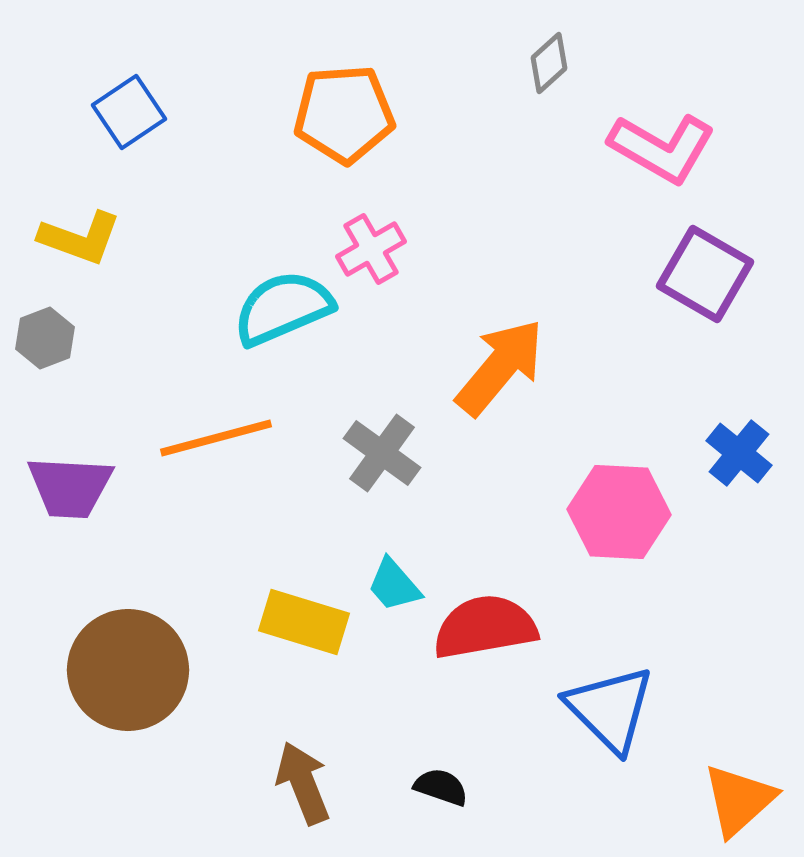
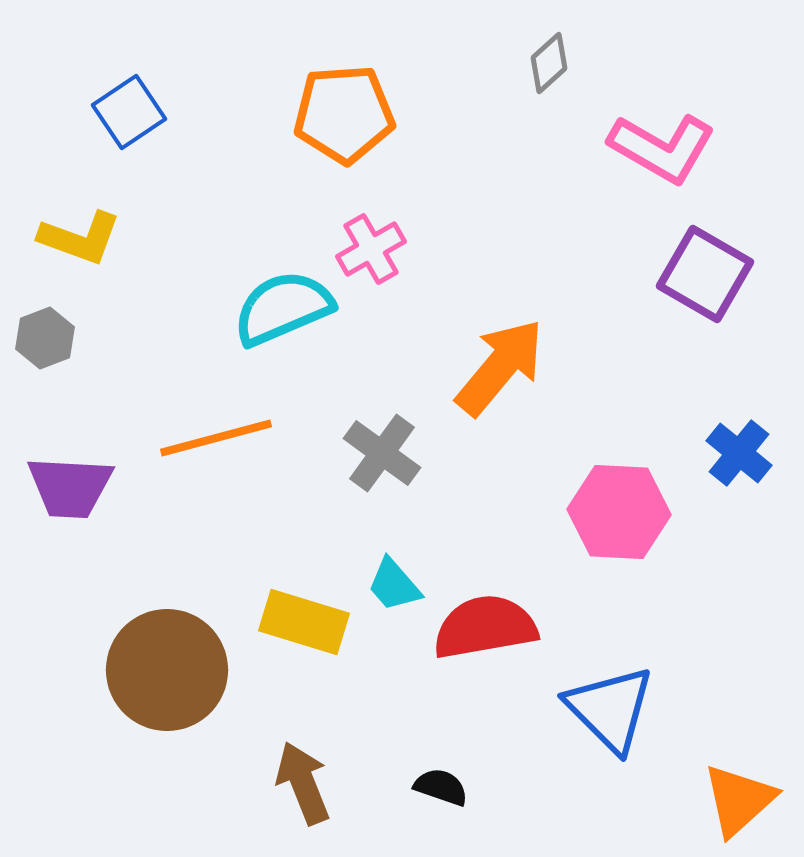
brown circle: moved 39 px right
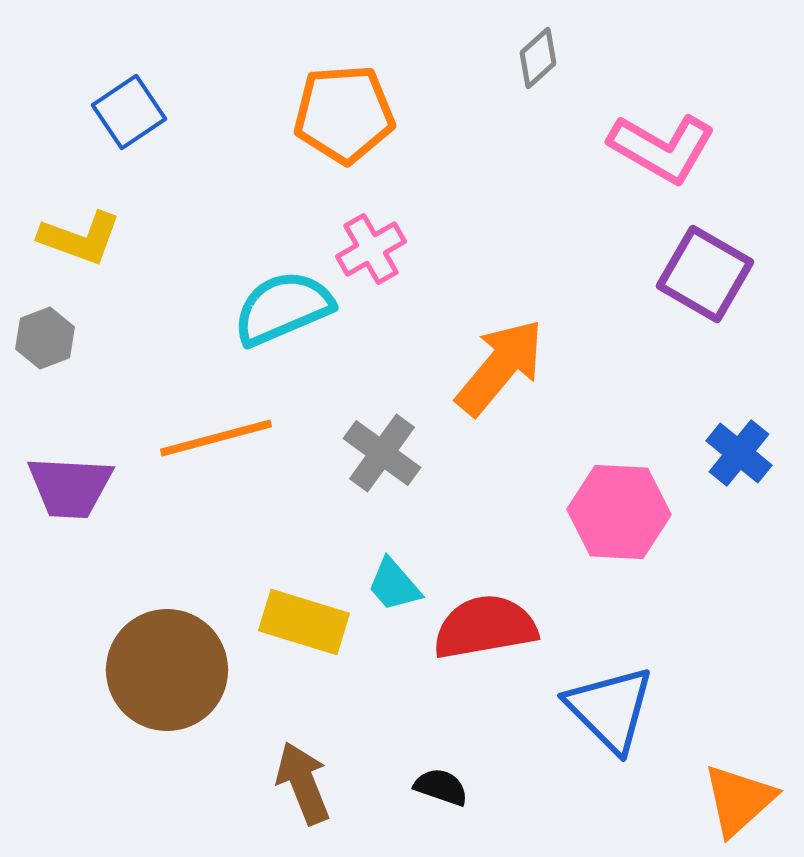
gray diamond: moved 11 px left, 5 px up
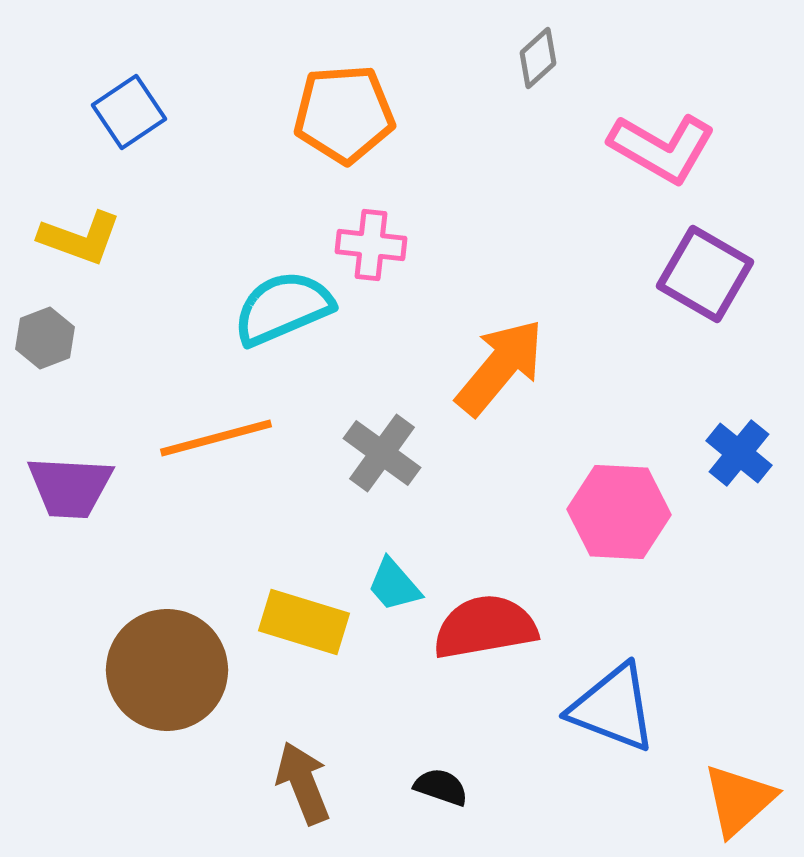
pink cross: moved 4 px up; rotated 36 degrees clockwise
blue triangle: moved 3 px right, 1 px up; rotated 24 degrees counterclockwise
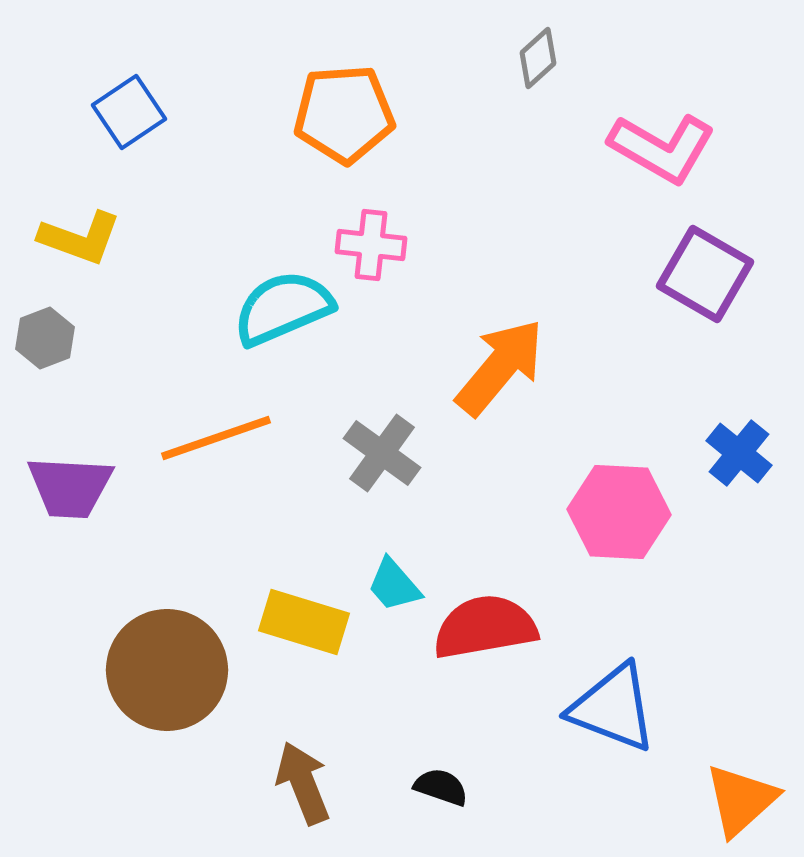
orange line: rotated 4 degrees counterclockwise
orange triangle: moved 2 px right
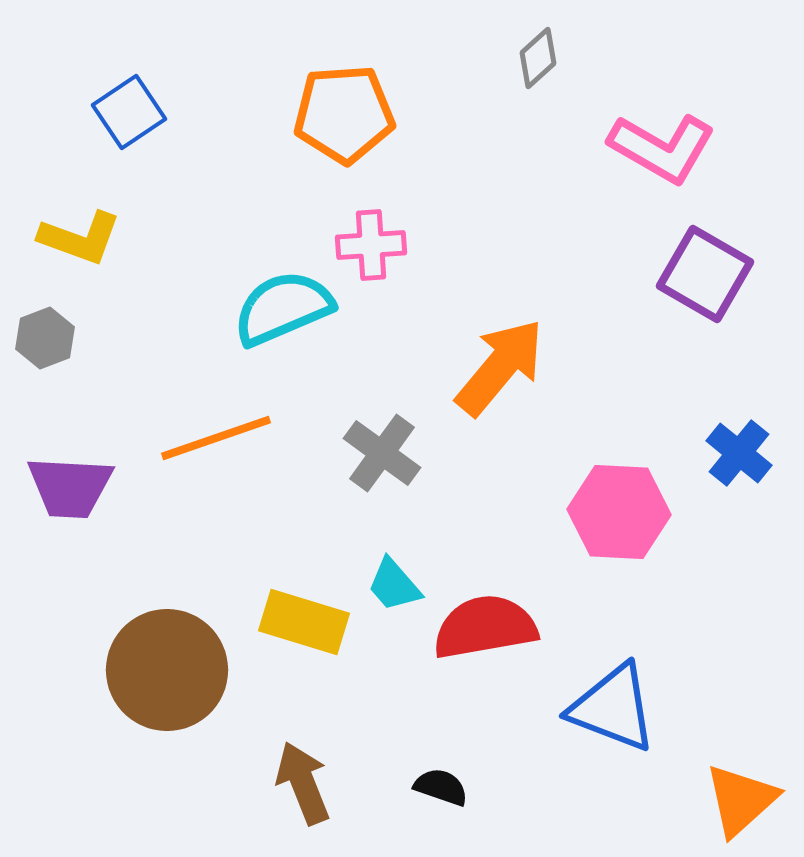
pink cross: rotated 10 degrees counterclockwise
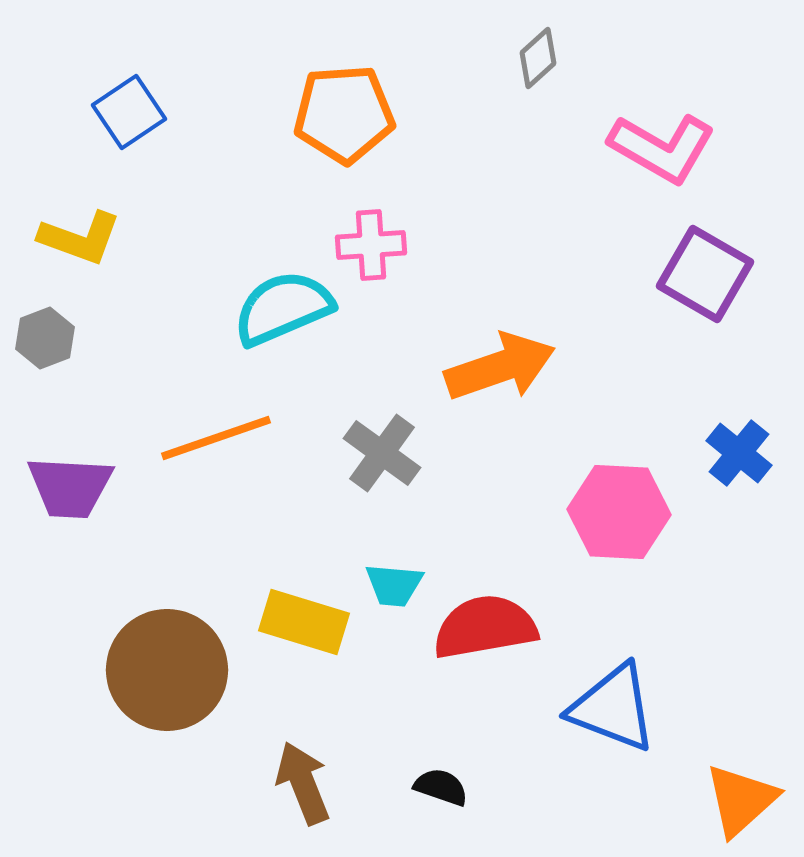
orange arrow: rotated 31 degrees clockwise
cyan trapezoid: rotated 44 degrees counterclockwise
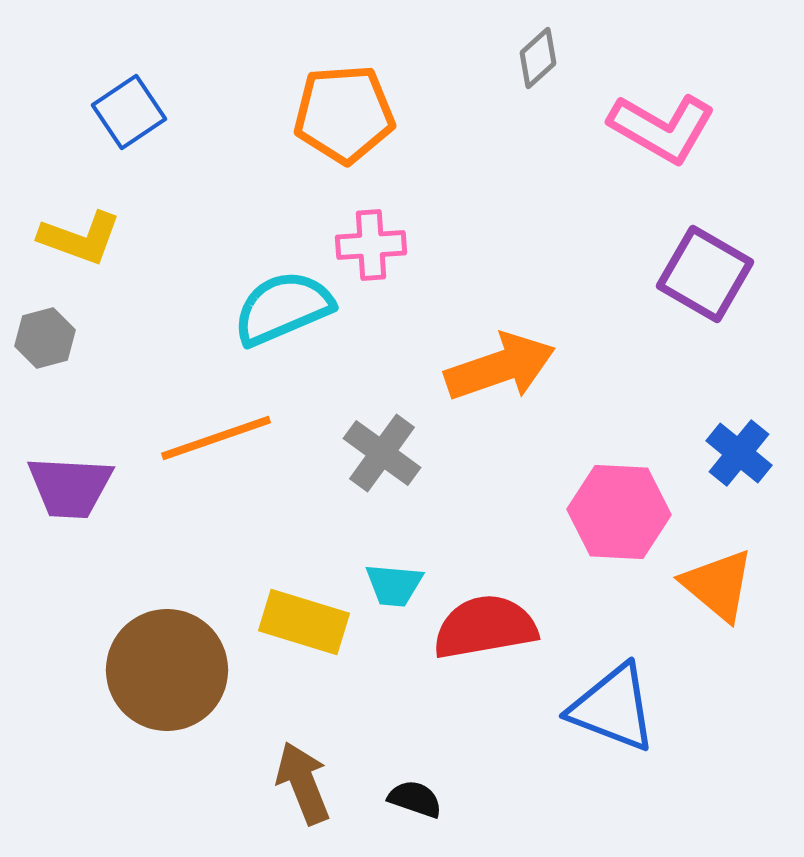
pink L-shape: moved 20 px up
gray hexagon: rotated 6 degrees clockwise
black semicircle: moved 26 px left, 12 px down
orange triangle: moved 23 px left, 215 px up; rotated 38 degrees counterclockwise
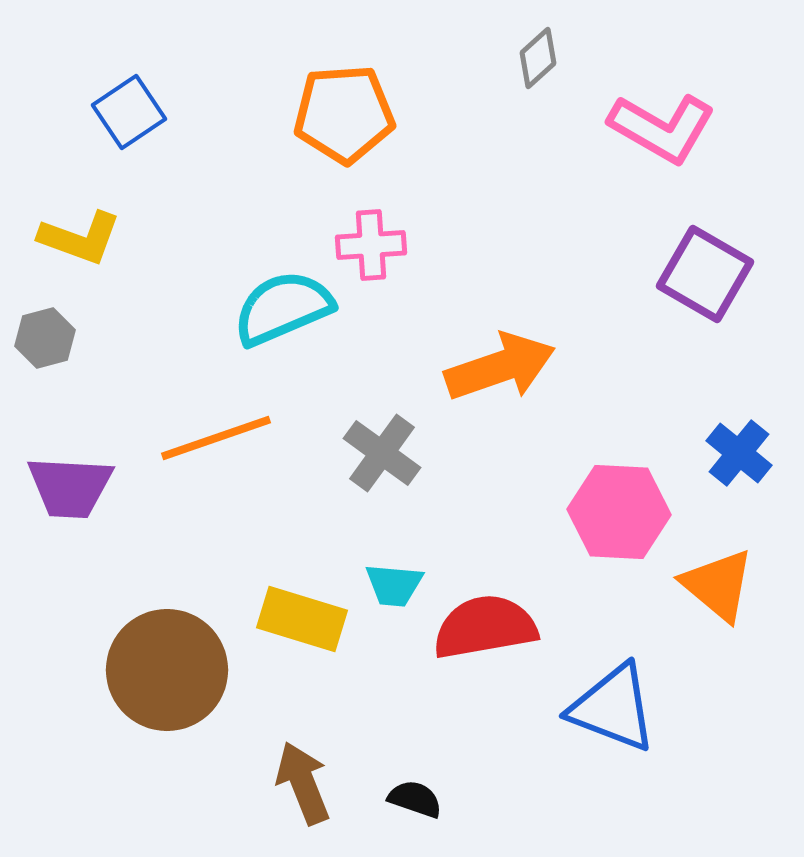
yellow rectangle: moved 2 px left, 3 px up
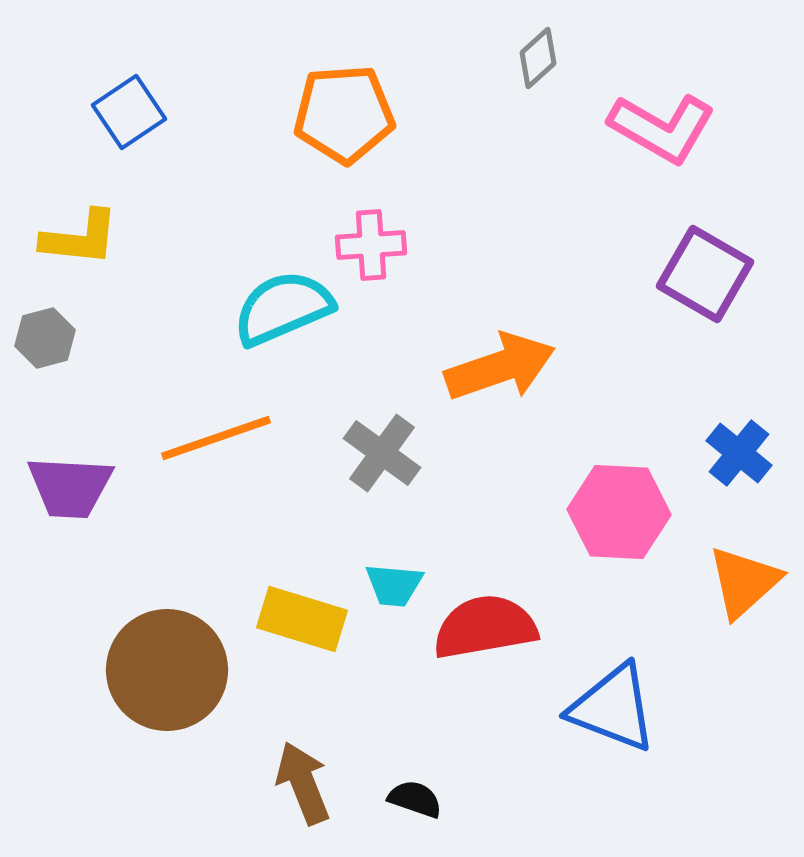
yellow L-shape: rotated 14 degrees counterclockwise
orange triangle: moved 26 px right, 3 px up; rotated 38 degrees clockwise
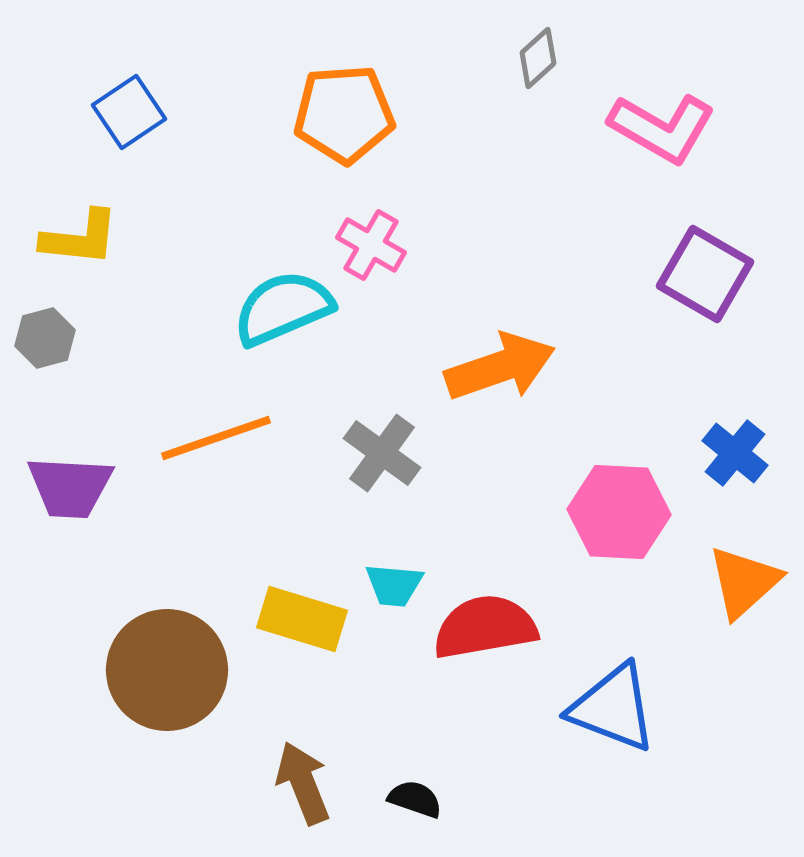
pink cross: rotated 34 degrees clockwise
blue cross: moved 4 px left
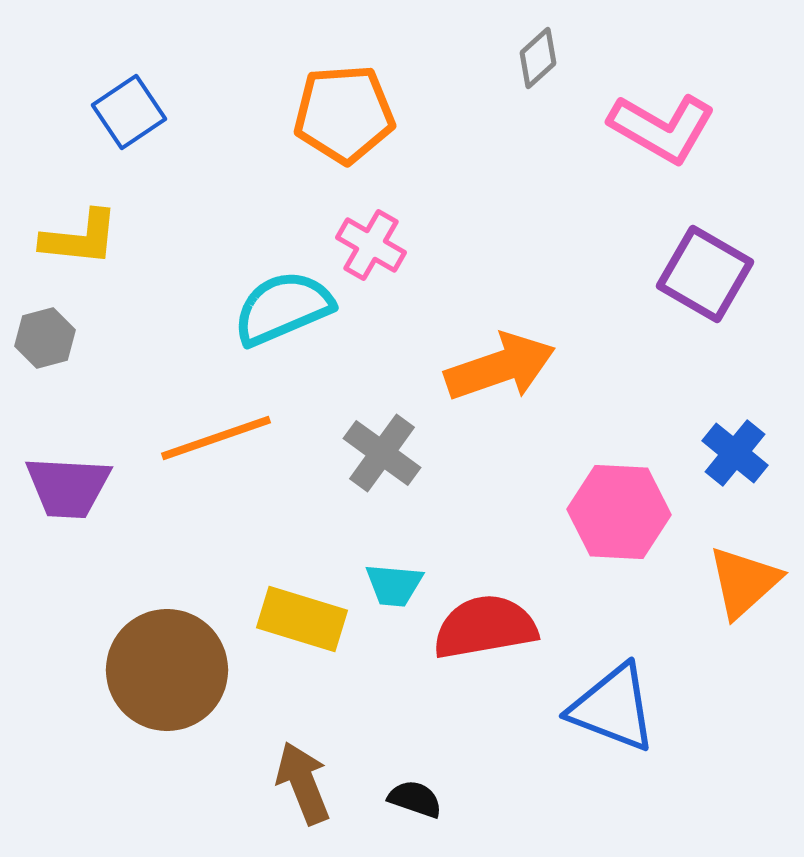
purple trapezoid: moved 2 px left
